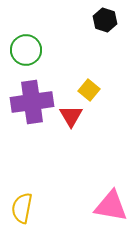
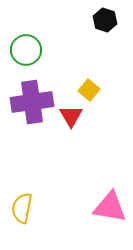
pink triangle: moved 1 px left, 1 px down
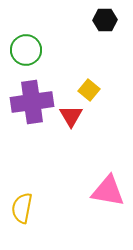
black hexagon: rotated 20 degrees counterclockwise
pink triangle: moved 2 px left, 16 px up
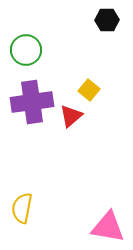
black hexagon: moved 2 px right
red triangle: rotated 20 degrees clockwise
pink triangle: moved 36 px down
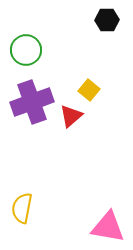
purple cross: rotated 12 degrees counterclockwise
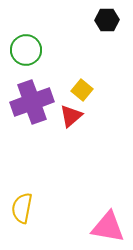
yellow square: moved 7 px left
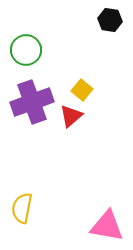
black hexagon: moved 3 px right; rotated 10 degrees clockwise
pink triangle: moved 1 px left, 1 px up
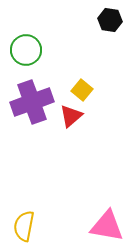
yellow semicircle: moved 2 px right, 18 px down
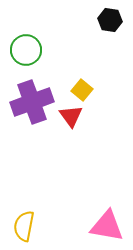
red triangle: rotated 25 degrees counterclockwise
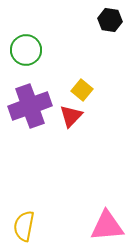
purple cross: moved 2 px left, 4 px down
red triangle: rotated 20 degrees clockwise
pink triangle: rotated 15 degrees counterclockwise
